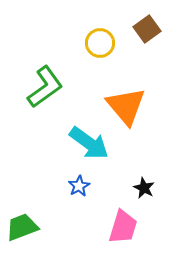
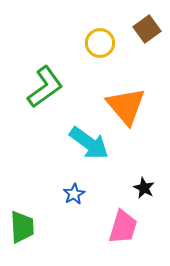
blue star: moved 5 px left, 8 px down
green trapezoid: rotated 108 degrees clockwise
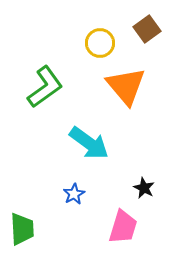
orange triangle: moved 20 px up
green trapezoid: moved 2 px down
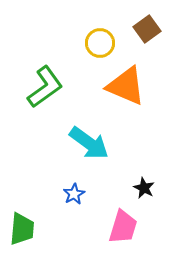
orange triangle: rotated 27 degrees counterclockwise
green trapezoid: rotated 8 degrees clockwise
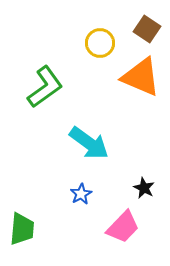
brown square: rotated 20 degrees counterclockwise
orange triangle: moved 15 px right, 9 px up
blue star: moved 7 px right
pink trapezoid: rotated 27 degrees clockwise
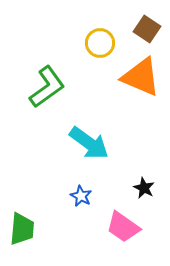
green L-shape: moved 2 px right
blue star: moved 2 px down; rotated 15 degrees counterclockwise
pink trapezoid: rotated 81 degrees clockwise
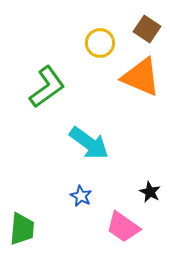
black star: moved 6 px right, 4 px down
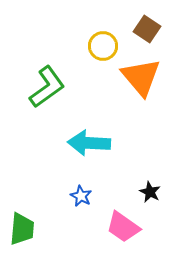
yellow circle: moved 3 px right, 3 px down
orange triangle: rotated 27 degrees clockwise
cyan arrow: rotated 147 degrees clockwise
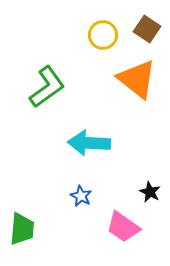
yellow circle: moved 11 px up
orange triangle: moved 4 px left, 2 px down; rotated 12 degrees counterclockwise
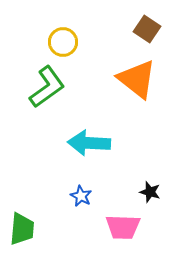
yellow circle: moved 40 px left, 7 px down
black star: rotated 10 degrees counterclockwise
pink trapezoid: rotated 33 degrees counterclockwise
